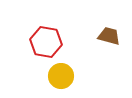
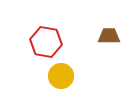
brown trapezoid: rotated 15 degrees counterclockwise
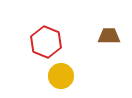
red hexagon: rotated 12 degrees clockwise
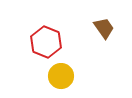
brown trapezoid: moved 5 px left, 8 px up; rotated 55 degrees clockwise
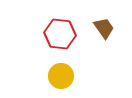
red hexagon: moved 14 px right, 8 px up; rotated 16 degrees counterclockwise
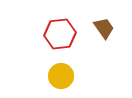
red hexagon: rotated 12 degrees counterclockwise
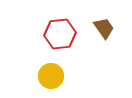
yellow circle: moved 10 px left
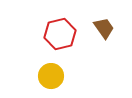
red hexagon: rotated 8 degrees counterclockwise
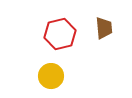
brown trapezoid: rotated 30 degrees clockwise
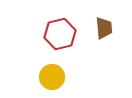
yellow circle: moved 1 px right, 1 px down
